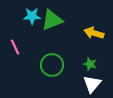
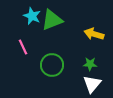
cyan star: rotated 24 degrees clockwise
yellow arrow: moved 1 px down
pink line: moved 8 px right
green star: rotated 16 degrees counterclockwise
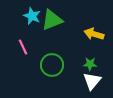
white triangle: moved 3 px up
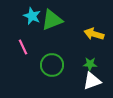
white triangle: rotated 30 degrees clockwise
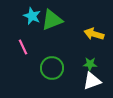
green circle: moved 3 px down
